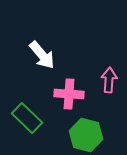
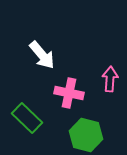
pink arrow: moved 1 px right, 1 px up
pink cross: moved 1 px up; rotated 8 degrees clockwise
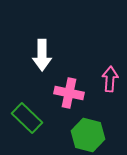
white arrow: rotated 40 degrees clockwise
green hexagon: moved 2 px right
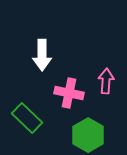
pink arrow: moved 4 px left, 2 px down
green hexagon: rotated 16 degrees clockwise
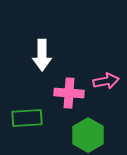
pink arrow: rotated 75 degrees clockwise
pink cross: rotated 8 degrees counterclockwise
green rectangle: rotated 48 degrees counterclockwise
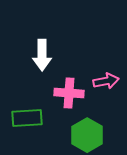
green hexagon: moved 1 px left
